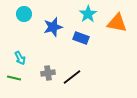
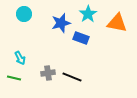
blue star: moved 8 px right, 4 px up
black line: rotated 60 degrees clockwise
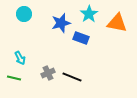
cyan star: moved 1 px right
gray cross: rotated 16 degrees counterclockwise
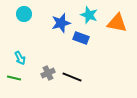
cyan star: moved 1 px down; rotated 18 degrees counterclockwise
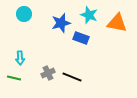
cyan arrow: rotated 24 degrees clockwise
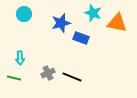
cyan star: moved 4 px right, 2 px up
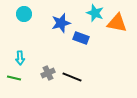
cyan star: moved 2 px right
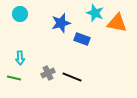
cyan circle: moved 4 px left
blue rectangle: moved 1 px right, 1 px down
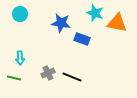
blue star: rotated 24 degrees clockwise
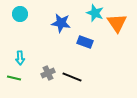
orange triangle: rotated 45 degrees clockwise
blue rectangle: moved 3 px right, 3 px down
